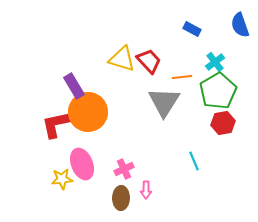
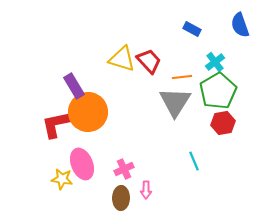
gray triangle: moved 11 px right
yellow star: rotated 15 degrees clockwise
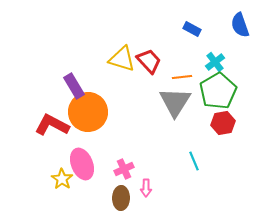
red L-shape: moved 5 px left, 1 px down; rotated 40 degrees clockwise
yellow star: rotated 25 degrees clockwise
pink arrow: moved 2 px up
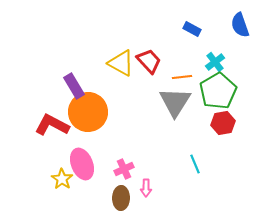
yellow triangle: moved 1 px left, 4 px down; rotated 12 degrees clockwise
cyan line: moved 1 px right, 3 px down
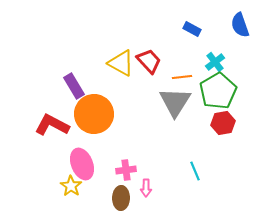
orange circle: moved 6 px right, 2 px down
cyan line: moved 7 px down
pink cross: moved 2 px right, 1 px down; rotated 18 degrees clockwise
yellow star: moved 9 px right, 7 px down
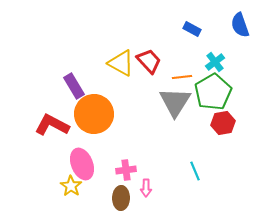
green pentagon: moved 5 px left, 1 px down
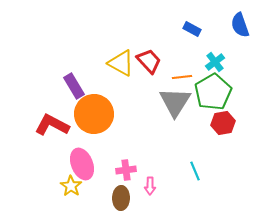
pink arrow: moved 4 px right, 2 px up
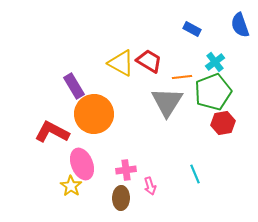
red trapezoid: rotated 16 degrees counterclockwise
green pentagon: rotated 9 degrees clockwise
gray triangle: moved 8 px left
red L-shape: moved 7 px down
cyan line: moved 3 px down
pink arrow: rotated 18 degrees counterclockwise
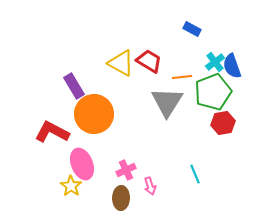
blue semicircle: moved 8 px left, 41 px down
pink cross: rotated 18 degrees counterclockwise
